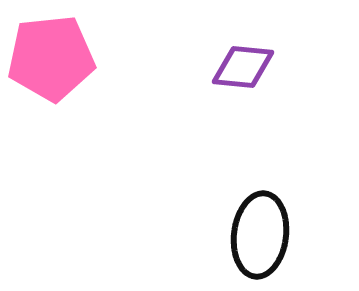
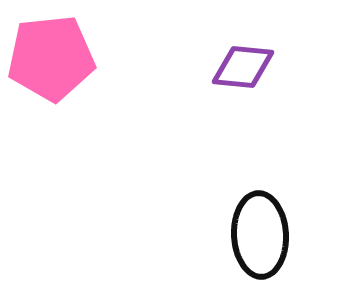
black ellipse: rotated 10 degrees counterclockwise
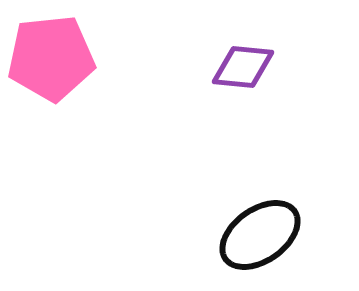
black ellipse: rotated 58 degrees clockwise
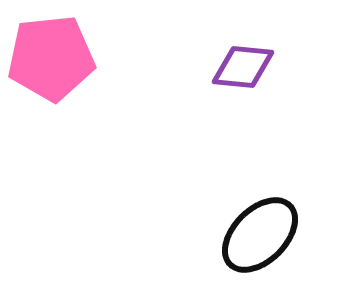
black ellipse: rotated 10 degrees counterclockwise
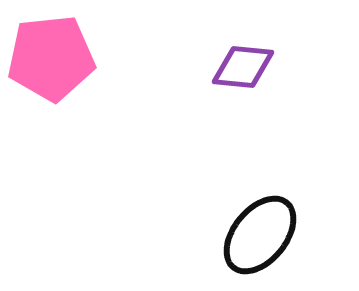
black ellipse: rotated 6 degrees counterclockwise
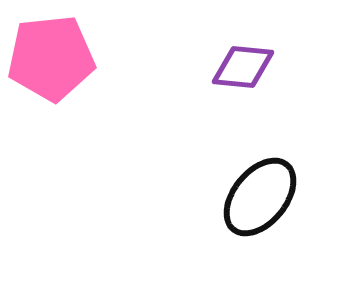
black ellipse: moved 38 px up
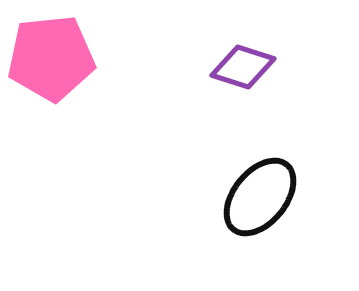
purple diamond: rotated 12 degrees clockwise
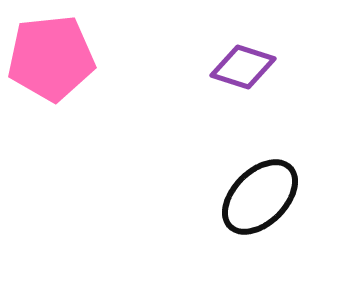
black ellipse: rotated 6 degrees clockwise
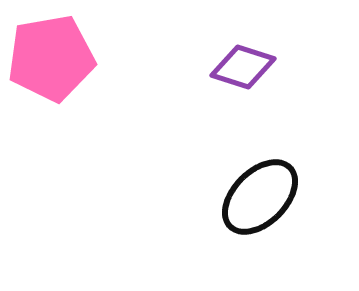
pink pentagon: rotated 4 degrees counterclockwise
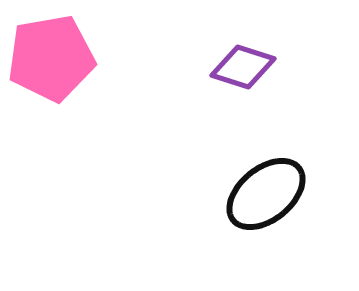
black ellipse: moved 6 px right, 3 px up; rotated 6 degrees clockwise
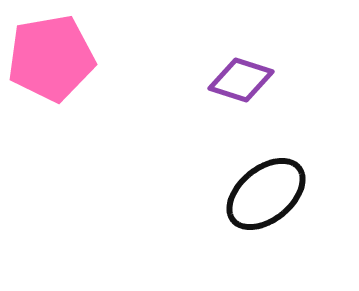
purple diamond: moved 2 px left, 13 px down
